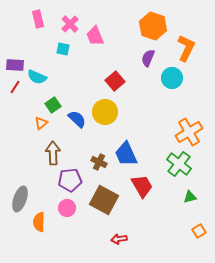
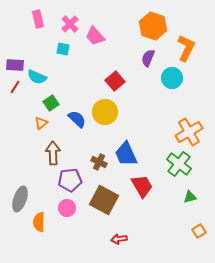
pink trapezoid: rotated 20 degrees counterclockwise
green square: moved 2 px left, 2 px up
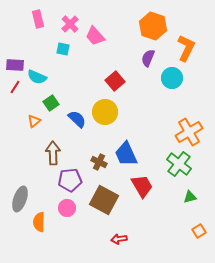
orange triangle: moved 7 px left, 2 px up
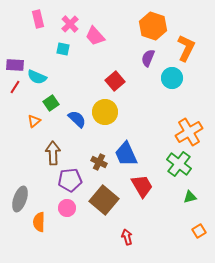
brown square: rotated 12 degrees clockwise
red arrow: moved 8 px right, 2 px up; rotated 84 degrees clockwise
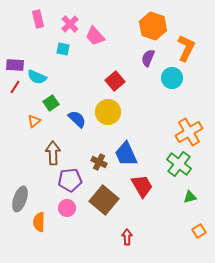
yellow circle: moved 3 px right
red arrow: rotated 14 degrees clockwise
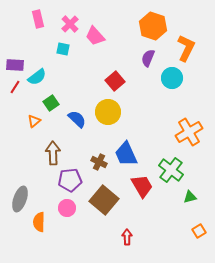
cyan semicircle: rotated 60 degrees counterclockwise
green cross: moved 8 px left, 6 px down
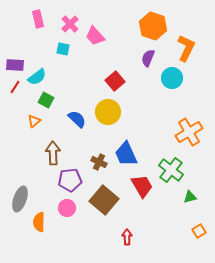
green square: moved 5 px left, 3 px up; rotated 28 degrees counterclockwise
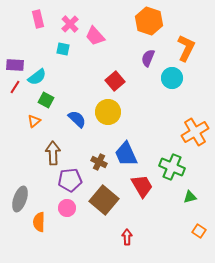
orange hexagon: moved 4 px left, 5 px up
orange cross: moved 6 px right
green cross: moved 1 px right, 3 px up; rotated 15 degrees counterclockwise
orange square: rotated 24 degrees counterclockwise
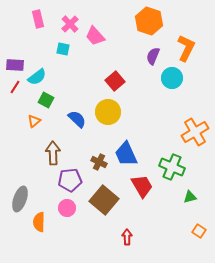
purple semicircle: moved 5 px right, 2 px up
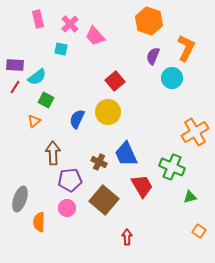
cyan square: moved 2 px left
blue semicircle: rotated 108 degrees counterclockwise
